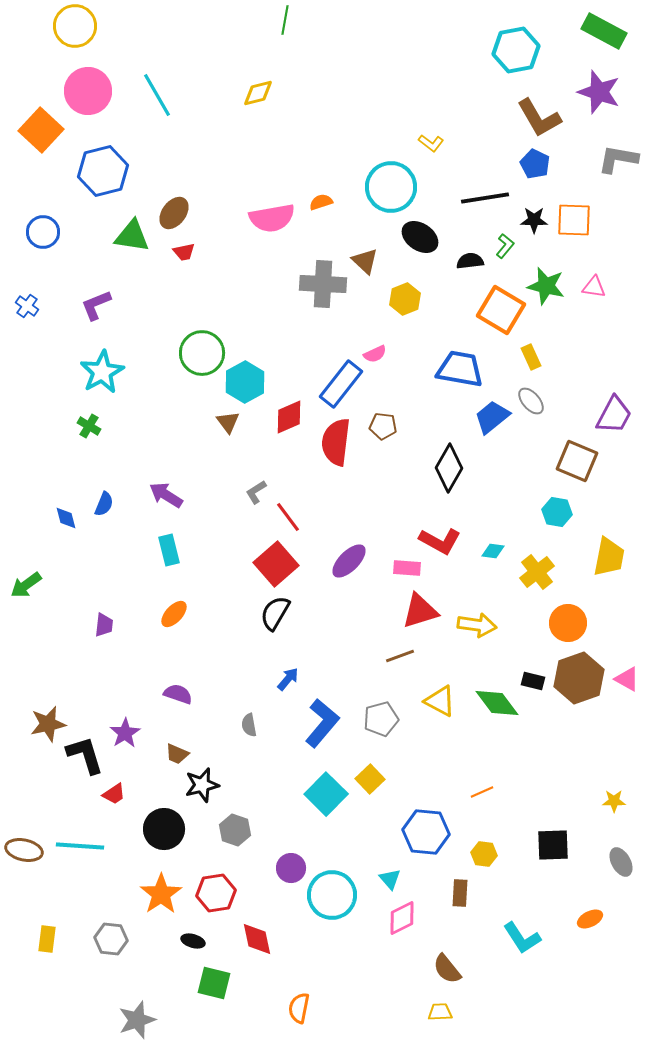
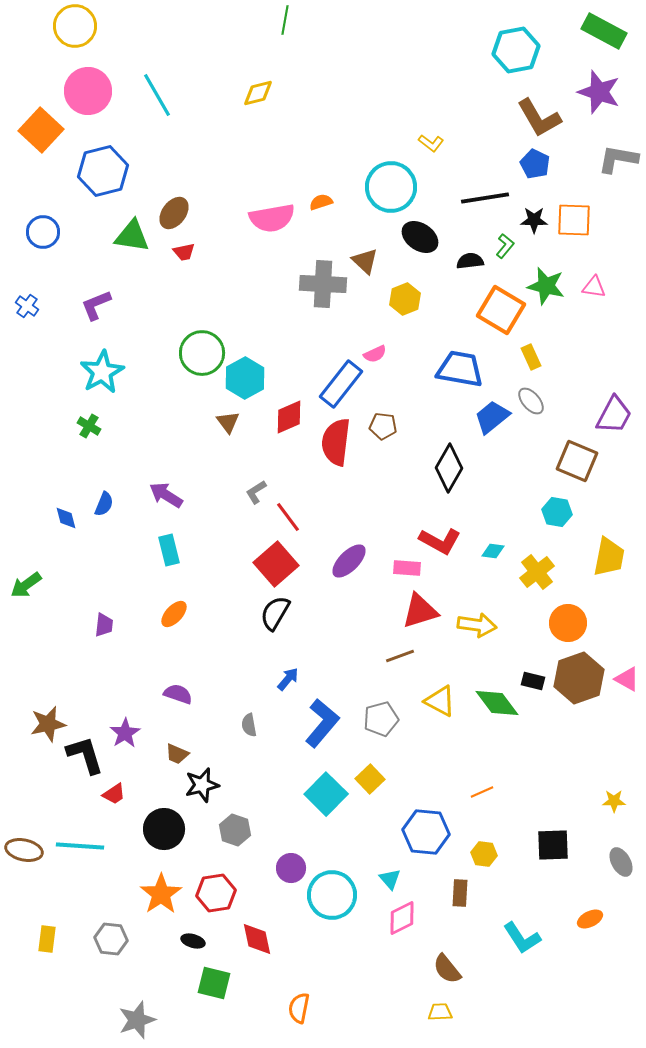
cyan hexagon at (245, 382): moved 4 px up
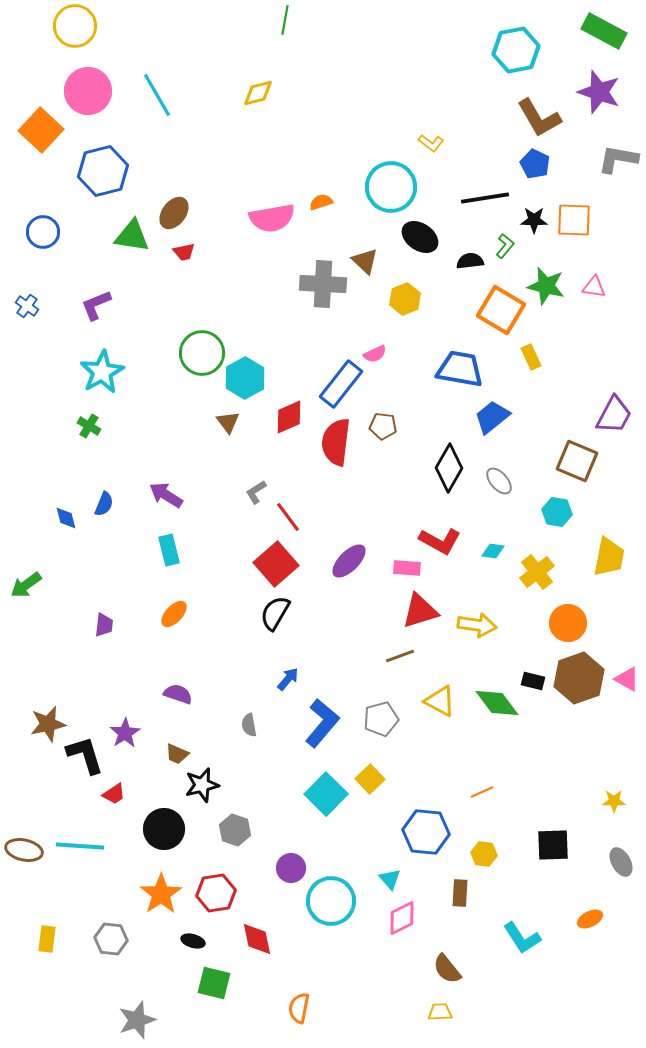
gray ellipse at (531, 401): moved 32 px left, 80 px down
cyan circle at (332, 895): moved 1 px left, 6 px down
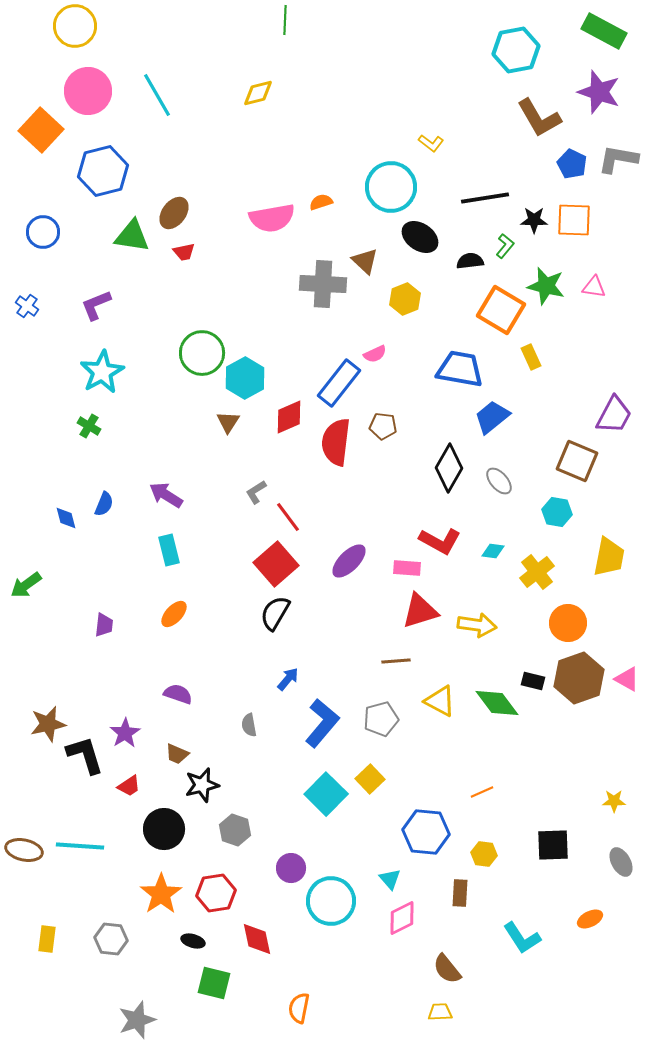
green line at (285, 20): rotated 8 degrees counterclockwise
blue pentagon at (535, 164): moved 37 px right
blue rectangle at (341, 384): moved 2 px left, 1 px up
brown triangle at (228, 422): rotated 10 degrees clockwise
brown line at (400, 656): moved 4 px left, 5 px down; rotated 16 degrees clockwise
red trapezoid at (114, 794): moved 15 px right, 8 px up
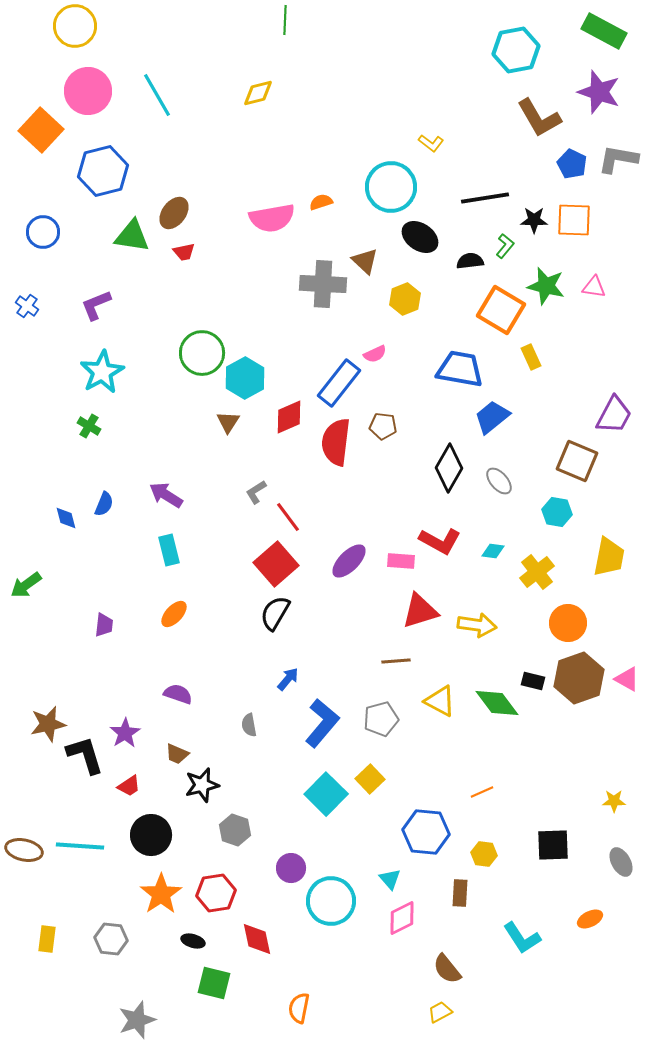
pink rectangle at (407, 568): moved 6 px left, 7 px up
black circle at (164, 829): moved 13 px left, 6 px down
yellow trapezoid at (440, 1012): rotated 25 degrees counterclockwise
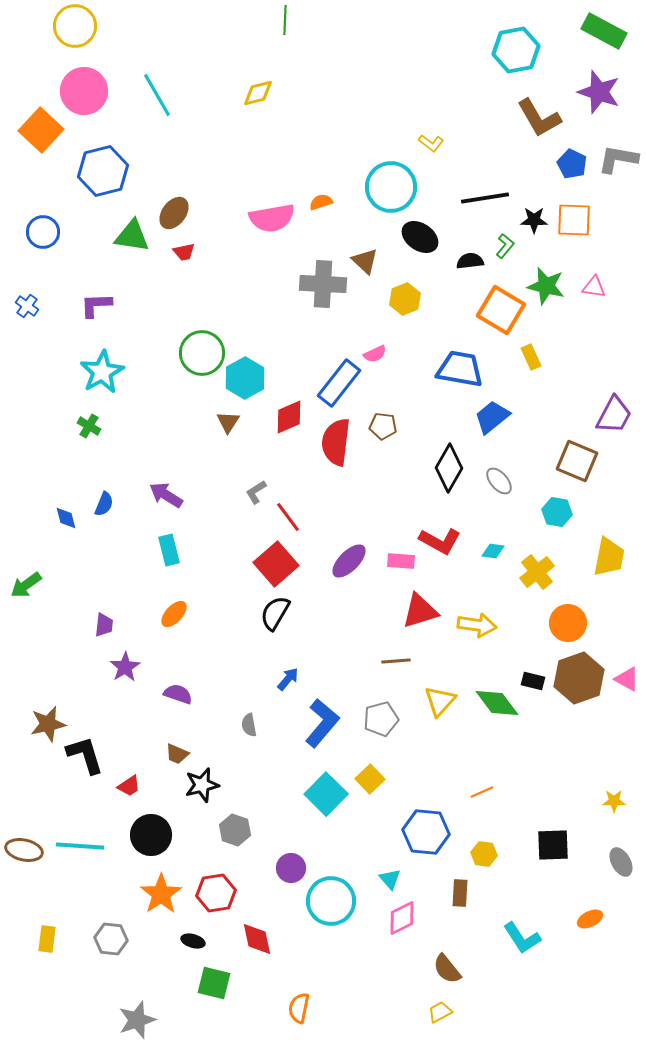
pink circle at (88, 91): moved 4 px left
purple L-shape at (96, 305): rotated 20 degrees clockwise
yellow triangle at (440, 701): rotated 44 degrees clockwise
purple star at (125, 733): moved 66 px up
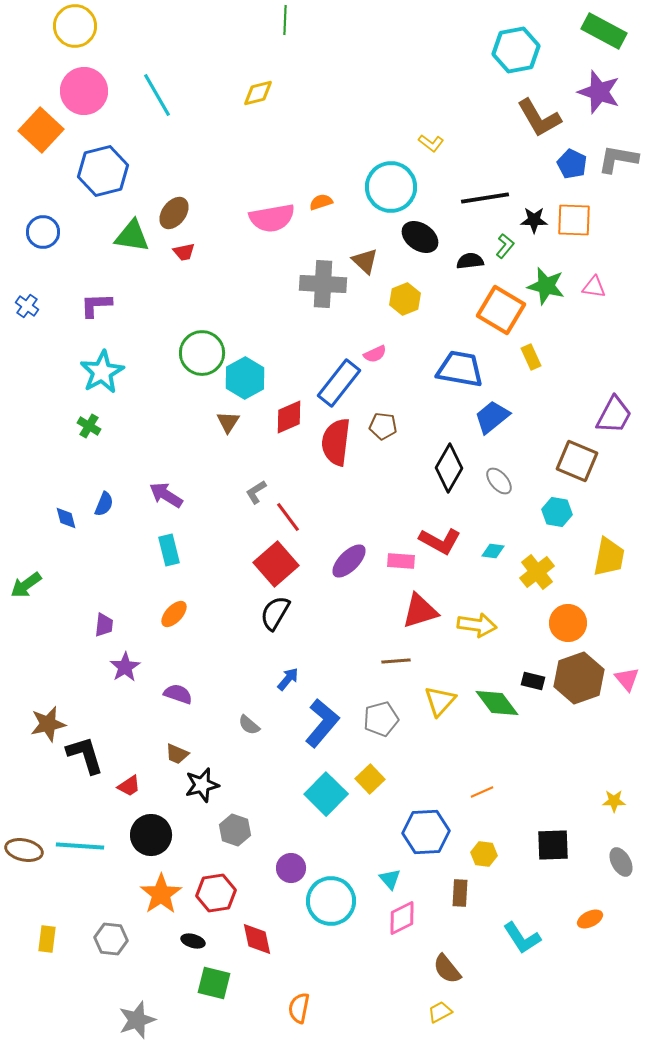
pink triangle at (627, 679): rotated 20 degrees clockwise
gray semicircle at (249, 725): rotated 40 degrees counterclockwise
blue hexagon at (426, 832): rotated 9 degrees counterclockwise
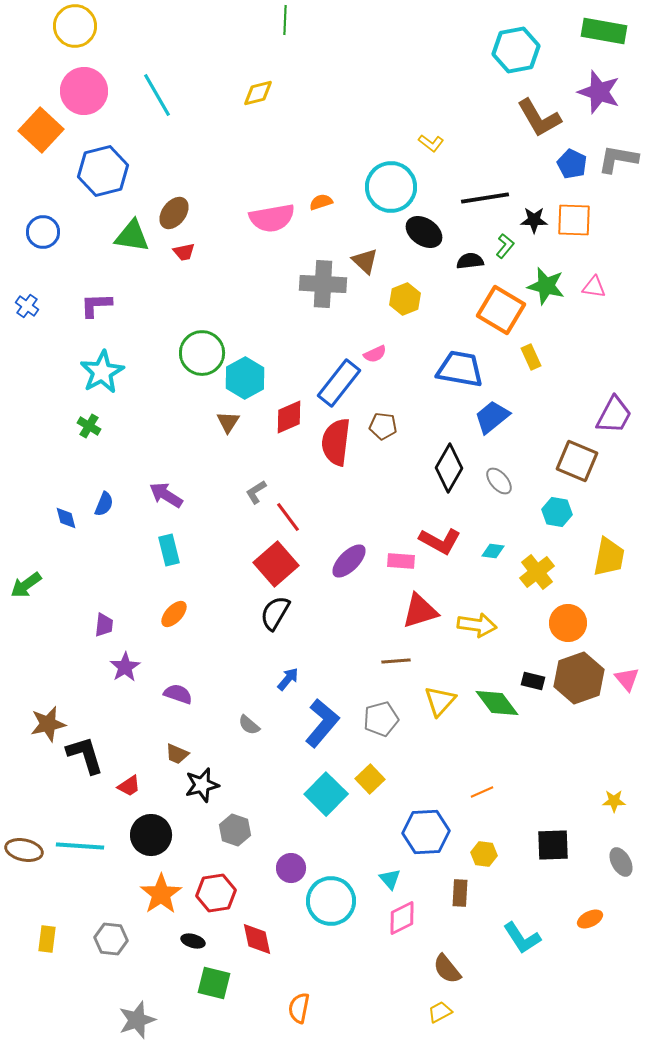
green rectangle at (604, 31): rotated 18 degrees counterclockwise
black ellipse at (420, 237): moved 4 px right, 5 px up
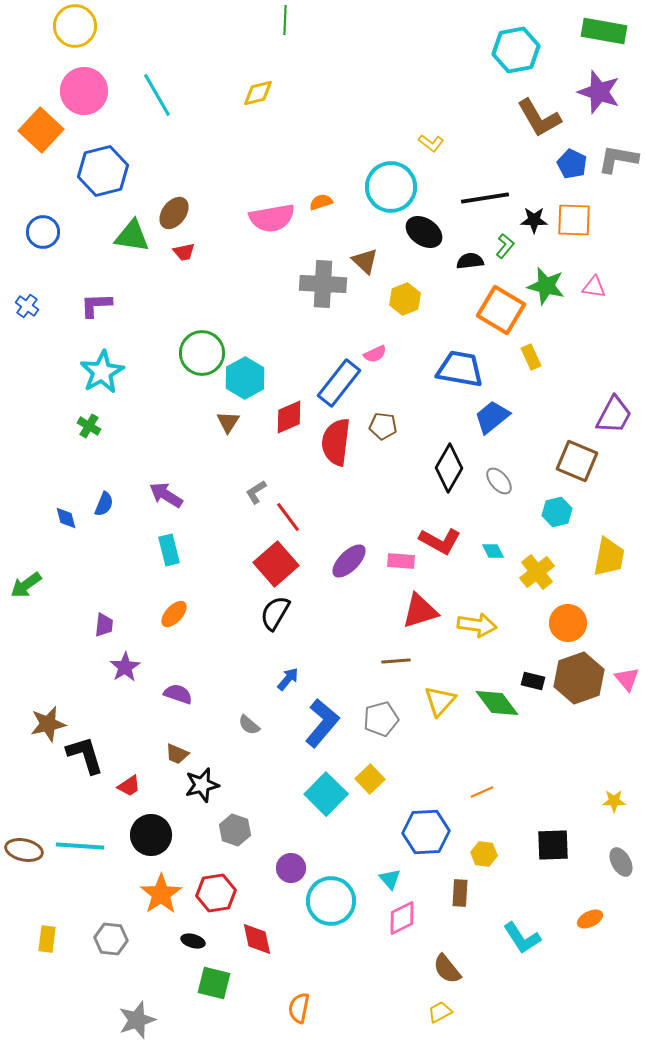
cyan hexagon at (557, 512): rotated 24 degrees counterclockwise
cyan diamond at (493, 551): rotated 55 degrees clockwise
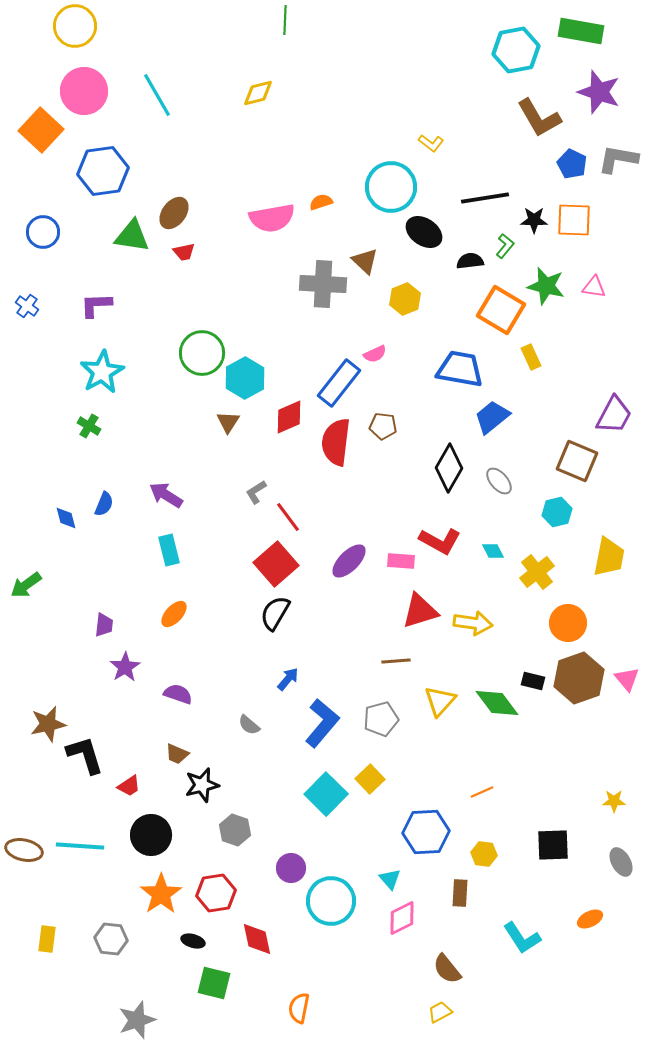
green rectangle at (604, 31): moved 23 px left
blue hexagon at (103, 171): rotated 6 degrees clockwise
yellow arrow at (477, 625): moved 4 px left, 2 px up
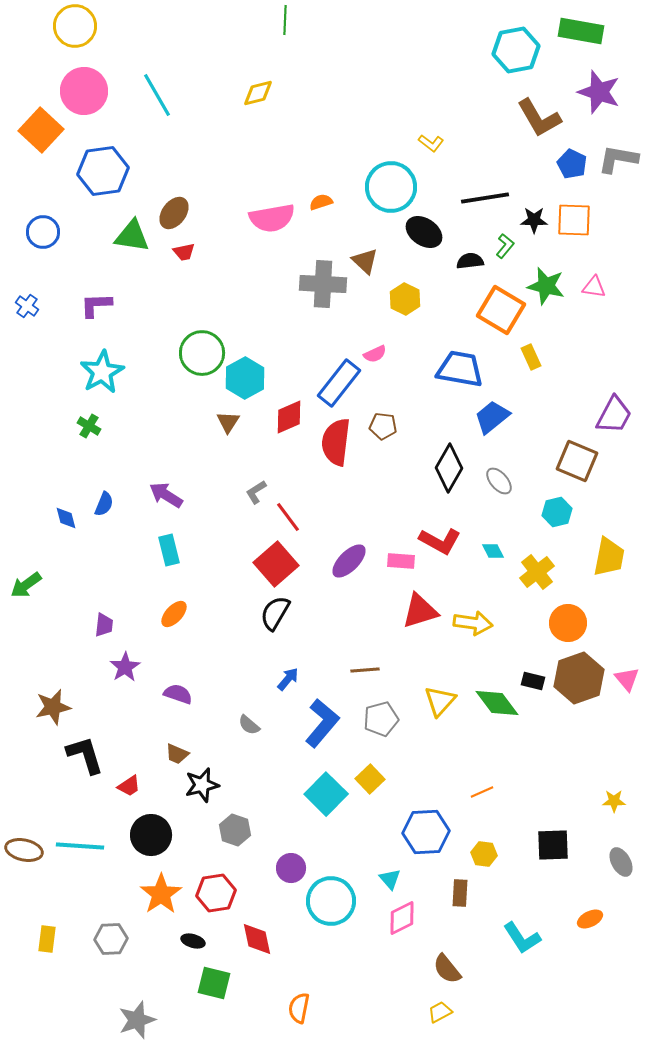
yellow hexagon at (405, 299): rotated 12 degrees counterclockwise
brown line at (396, 661): moved 31 px left, 9 px down
brown star at (48, 724): moved 5 px right, 17 px up
gray hexagon at (111, 939): rotated 8 degrees counterclockwise
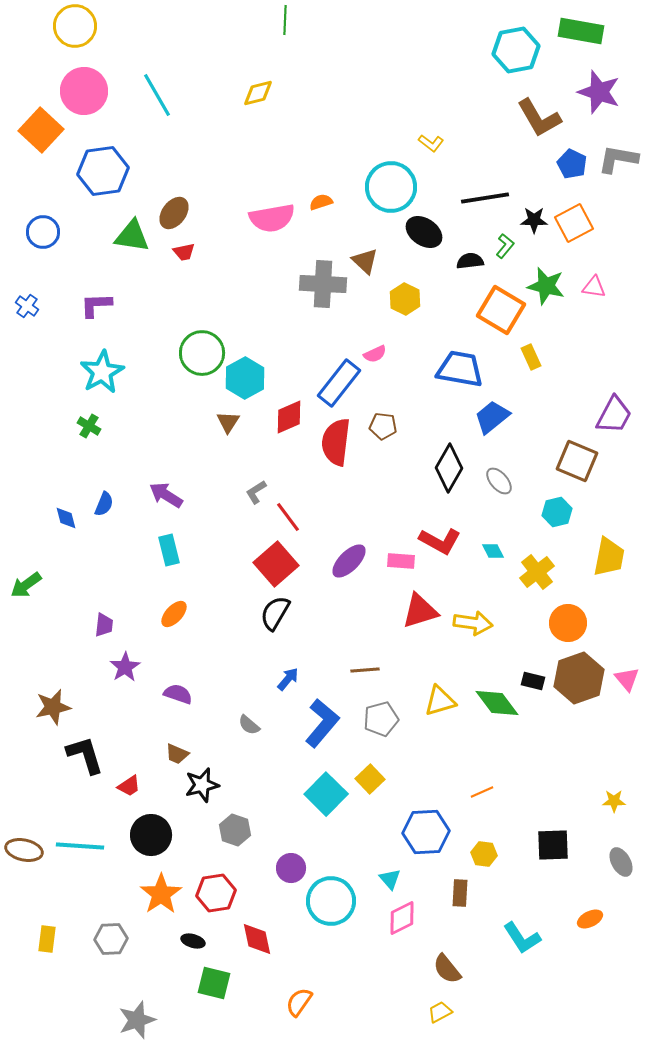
orange square at (574, 220): moved 3 px down; rotated 30 degrees counterclockwise
yellow triangle at (440, 701): rotated 32 degrees clockwise
orange semicircle at (299, 1008): moved 6 px up; rotated 24 degrees clockwise
